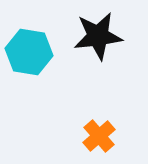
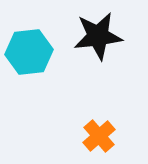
cyan hexagon: rotated 15 degrees counterclockwise
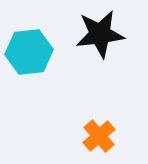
black star: moved 2 px right, 2 px up
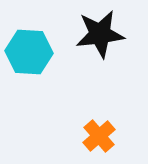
cyan hexagon: rotated 9 degrees clockwise
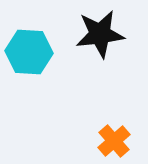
orange cross: moved 15 px right, 5 px down
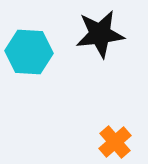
orange cross: moved 1 px right, 1 px down
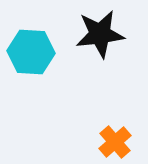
cyan hexagon: moved 2 px right
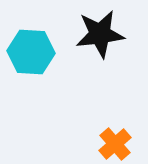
orange cross: moved 2 px down
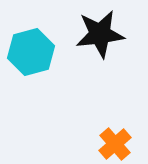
cyan hexagon: rotated 18 degrees counterclockwise
